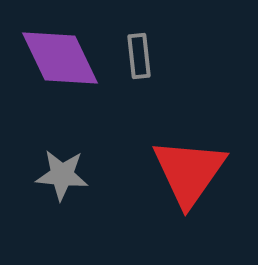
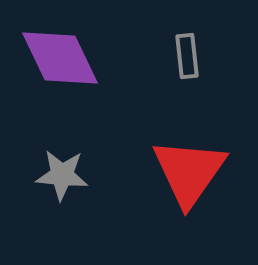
gray rectangle: moved 48 px right
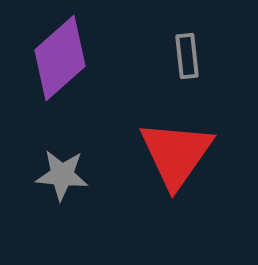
purple diamond: rotated 74 degrees clockwise
red triangle: moved 13 px left, 18 px up
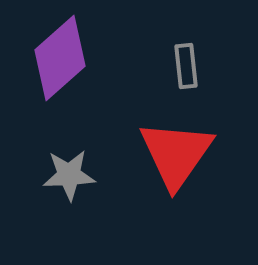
gray rectangle: moved 1 px left, 10 px down
gray star: moved 7 px right; rotated 8 degrees counterclockwise
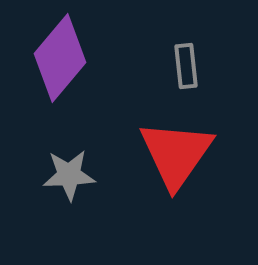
purple diamond: rotated 8 degrees counterclockwise
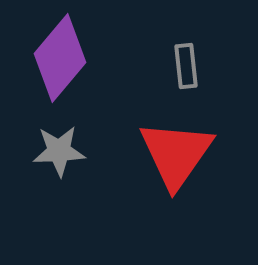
gray star: moved 10 px left, 24 px up
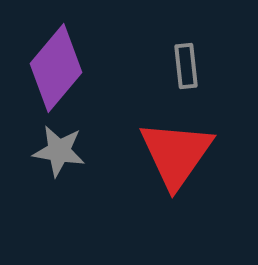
purple diamond: moved 4 px left, 10 px down
gray star: rotated 12 degrees clockwise
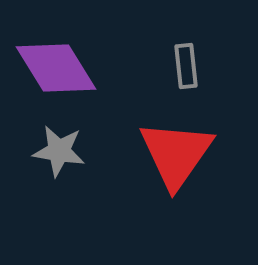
purple diamond: rotated 72 degrees counterclockwise
